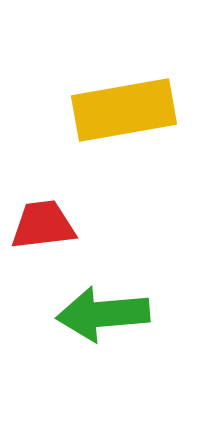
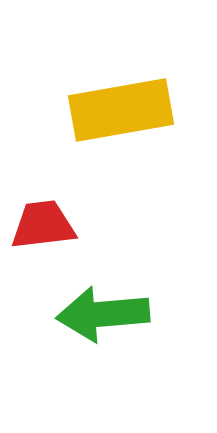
yellow rectangle: moved 3 px left
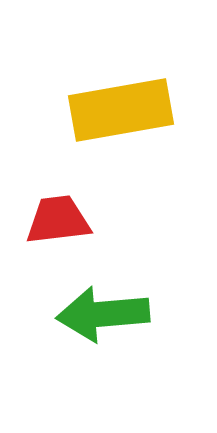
red trapezoid: moved 15 px right, 5 px up
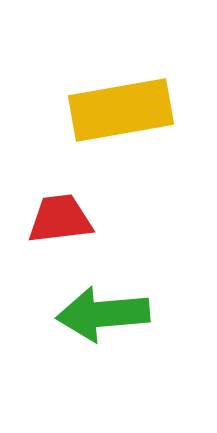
red trapezoid: moved 2 px right, 1 px up
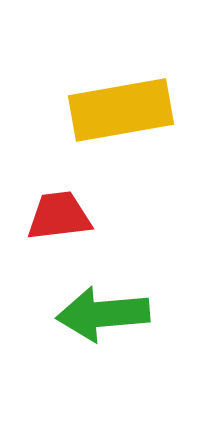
red trapezoid: moved 1 px left, 3 px up
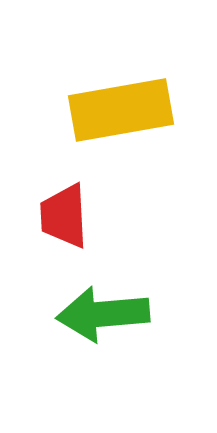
red trapezoid: moved 5 px right; rotated 86 degrees counterclockwise
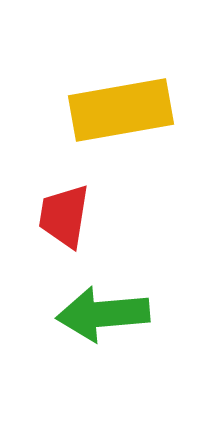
red trapezoid: rotated 12 degrees clockwise
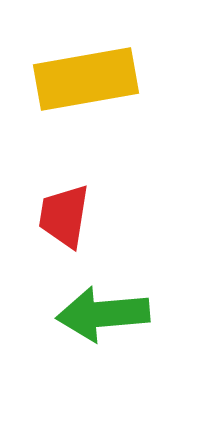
yellow rectangle: moved 35 px left, 31 px up
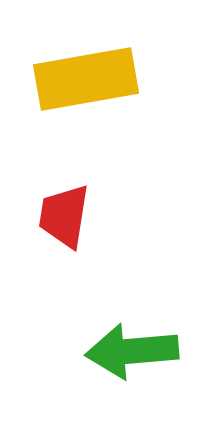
green arrow: moved 29 px right, 37 px down
